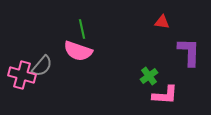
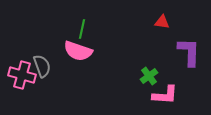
green line: rotated 24 degrees clockwise
gray semicircle: rotated 60 degrees counterclockwise
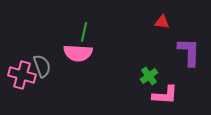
green line: moved 2 px right, 3 px down
pink semicircle: moved 2 px down; rotated 16 degrees counterclockwise
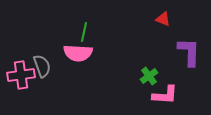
red triangle: moved 1 px right, 3 px up; rotated 14 degrees clockwise
pink cross: moved 1 px left; rotated 24 degrees counterclockwise
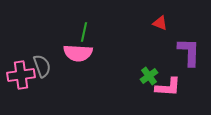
red triangle: moved 3 px left, 4 px down
pink L-shape: moved 3 px right, 8 px up
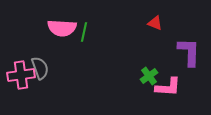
red triangle: moved 5 px left
pink semicircle: moved 16 px left, 25 px up
gray semicircle: moved 2 px left, 2 px down
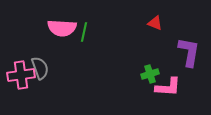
purple L-shape: rotated 8 degrees clockwise
green cross: moved 1 px right, 2 px up; rotated 18 degrees clockwise
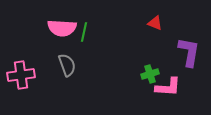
gray semicircle: moved 27 px right, 3 px up
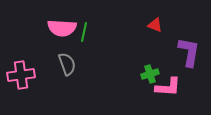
red triangle: moved 2 px down
gray semicircle: moved 1 px up
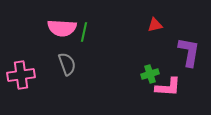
red triangle: rotated 35 degrees counterclockwise
